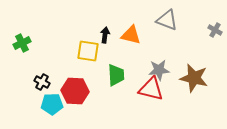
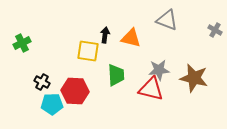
orange triangle: moved 3 px down
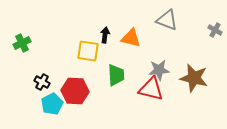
cyan pentagon: rotated 25 degrees counterclockwise
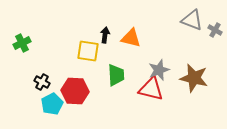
gray triangle: moved 25 px right
gray star: rotated 15 degrees counterclockwise
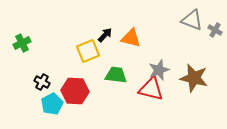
black arrow: rotated 35 degrees clockwise
yellow square: rotated 30 degrees counterclockwise
green trapezoid: rotated 80 degrees counterclockwise
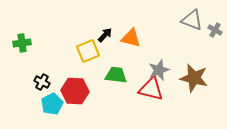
green cross: rotated 18 degrees clockwise
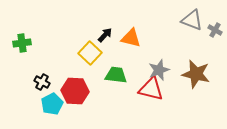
yellow square: moved 2 px right, 2 px down; rotated 25 degrees counterclockwise
brown star: moved 2 px right, 4 px up
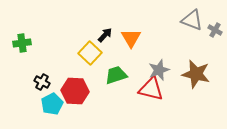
orange triangle: rotated 45 degrees clockwise
green trapezoid: rotated 25 degrees counterclockwise
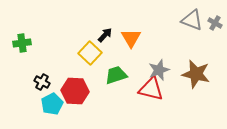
gray cross: moved 7 px up
